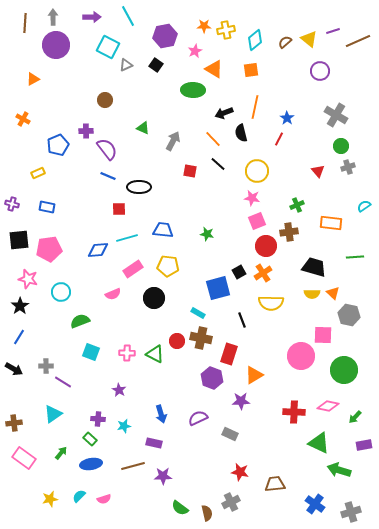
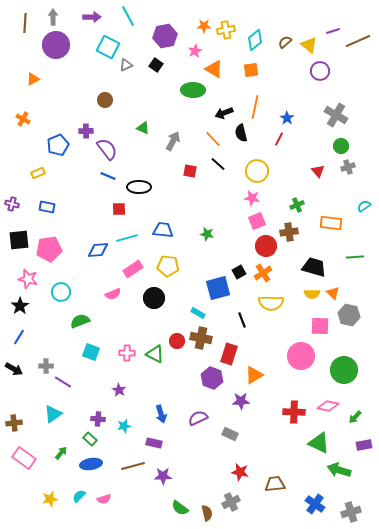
yellow triangle at (309, 39): moved 6 px down
pink square at (323, 335): moved 3 px left, 9 px up
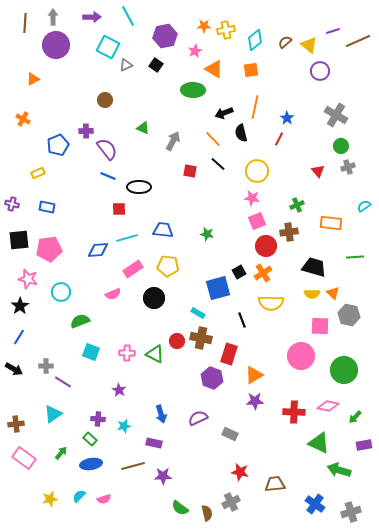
purple star at (241, 401): moved 14 px right
brown cross at (14, 423): moved 2 px right, 1 px down
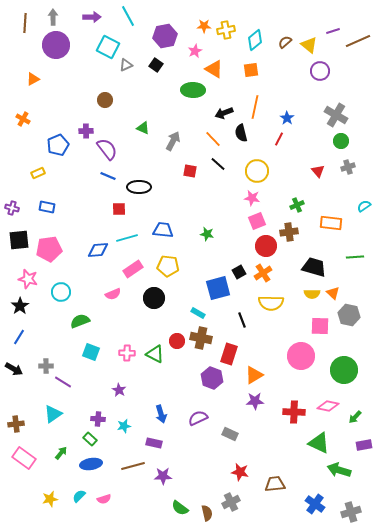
green circle at (341, 146): moved 5 px up
purple cross at (12, 204): moved 4 px down
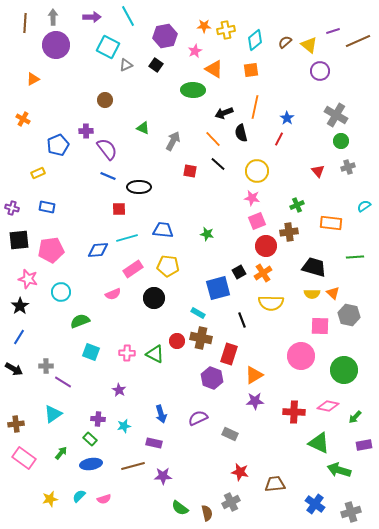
pink pentagon at (49, 249): moved 2 px right, 1 px down
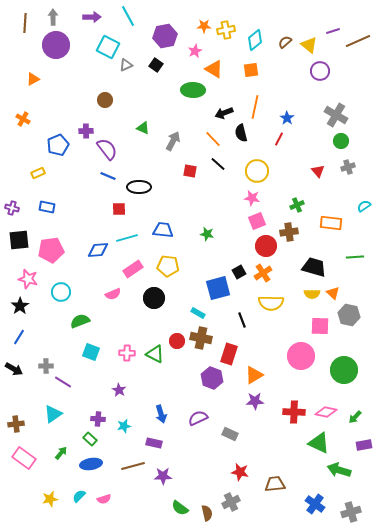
pink diamond at (328, 406): moved 2 px left, 6 px down
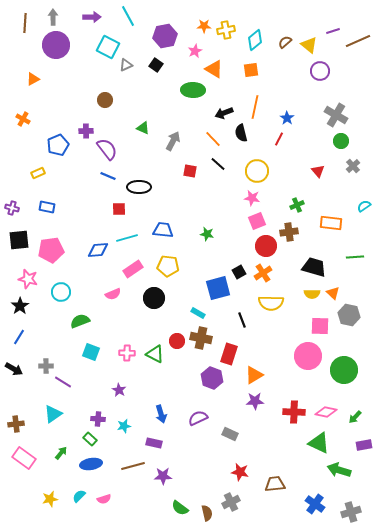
gray cross at (348, 167): moved 5 px right, 1 px up; rotated 24 degrees counterclockwise
pink circle at (301, 356): moved 7 px right
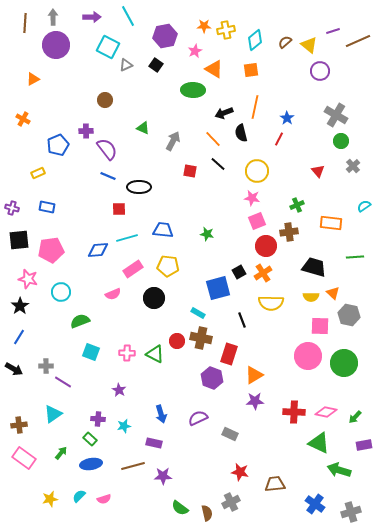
yellow semicircle at (312, 294): moved 1 px left, 3 px down
green circle at (344, 370): moved 7 px up
brown cross at (16, 424): moved 3 px right, 1 px down
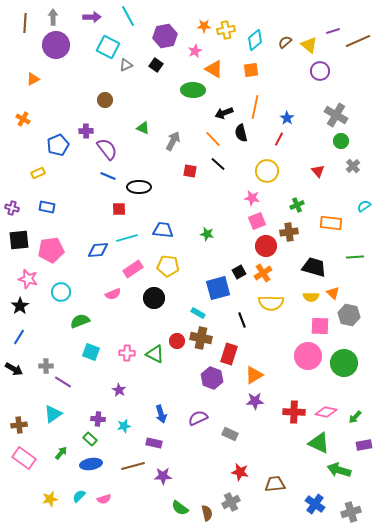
yellow circle at (257, 171): moved 10 px right
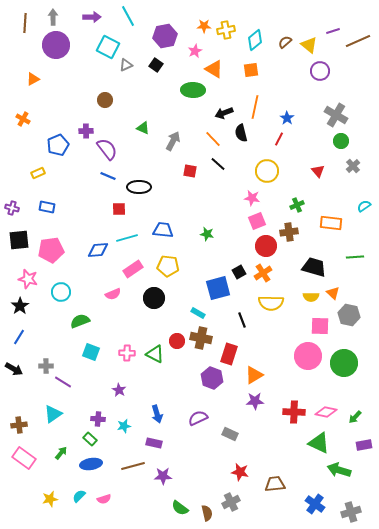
blue arrow at (161, 414): moved 4 px left
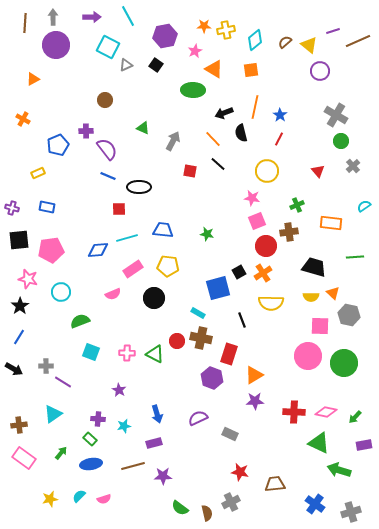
blue star at (287, 118): moved 7 px left, 3 px up
purple rectangle at (154, 443): rotated 28 degrees counterclockwise
